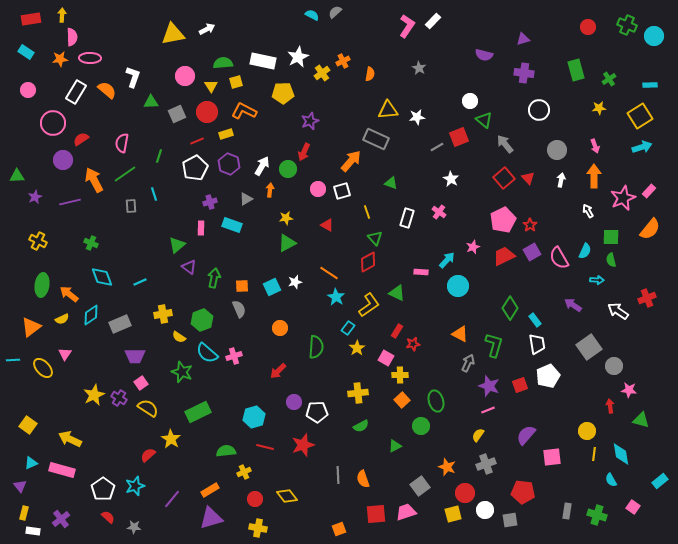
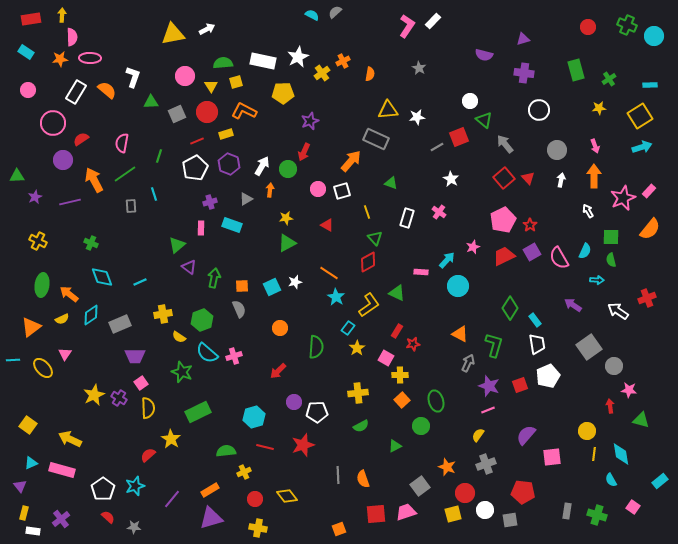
yellow semicircle at (148, 408): rotated 55 degrees clockwise
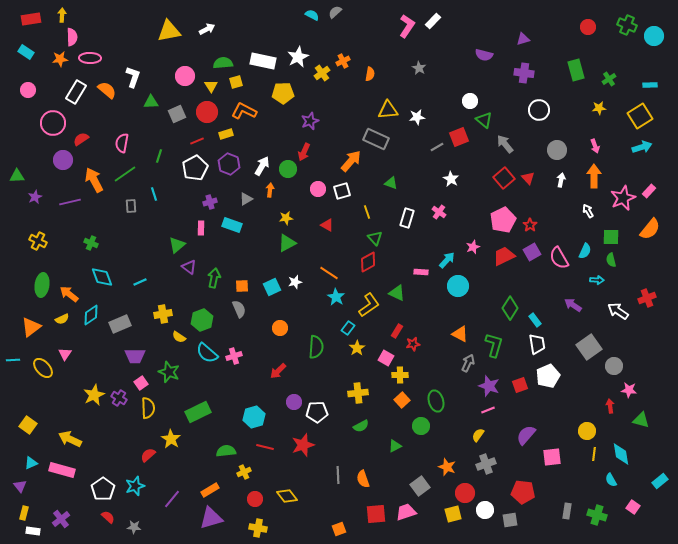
yellow triangle at (173, 34): moved 4 px left, 3 px up
green star at (182, 372): moved 13 px left
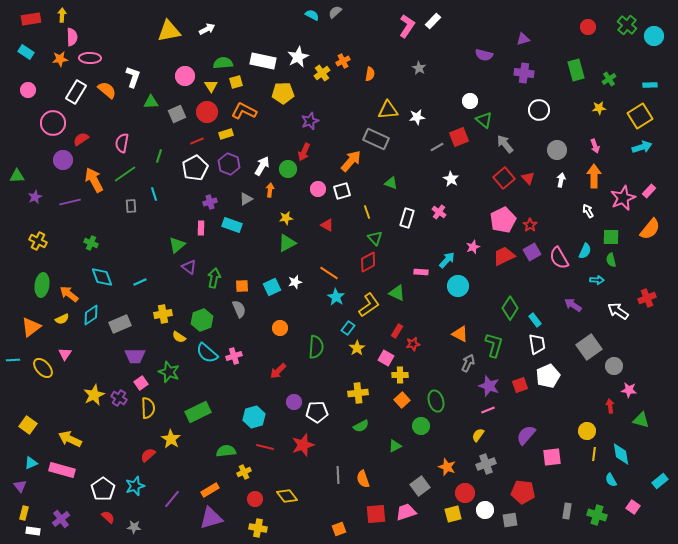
green cross at (627, 25): rotated 18 degrees clockwise
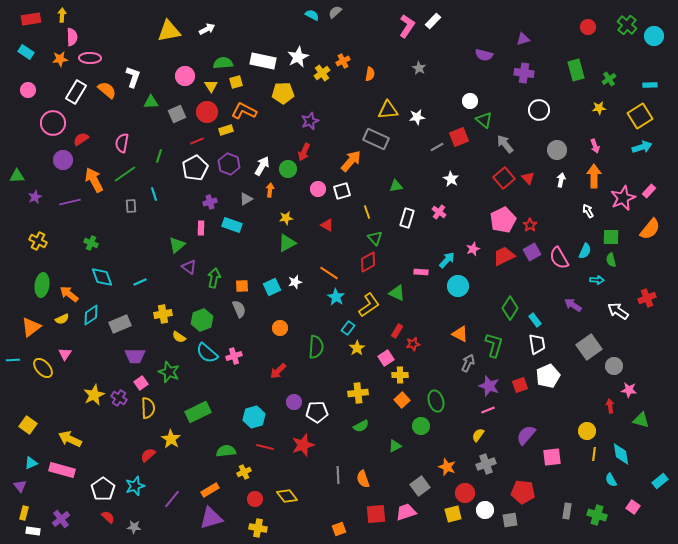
yellow rectangle at (226, 134): moved 4 px up
green triangle at (391, 183): moved 5 px right, 3 px down; rotated 32 degrees counterclockwise
pink star at (473, 247): moved 2 px down
pink square at (386, 358): rotated 28 degrees clockwise
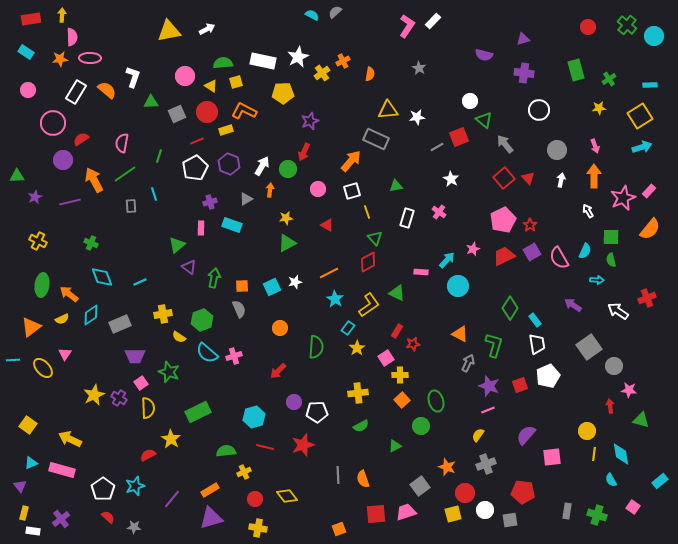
yellow triangle at (211, 86): rotated 24 degrees counterclockwise
white square at (342, 191): moved 10 px right
orange line at (329, 273): rotated 60 degrees counterclockwise
cyan star at (336, 297): moved 1 px left, 2 px down
red semicircle at (148, 455): rotated 14 degrees clockwise
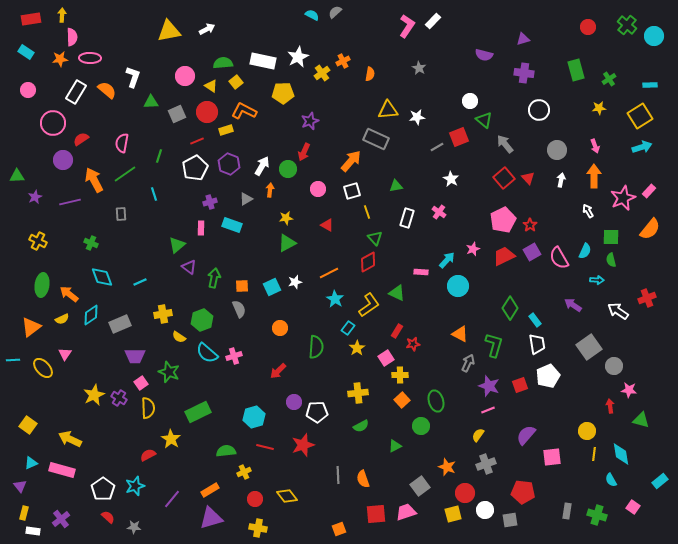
yellow square at (236, 82): rotated 24 degrees counterclockwise
gray rectangle at (131, 206): moved 10 px left, 8 px down
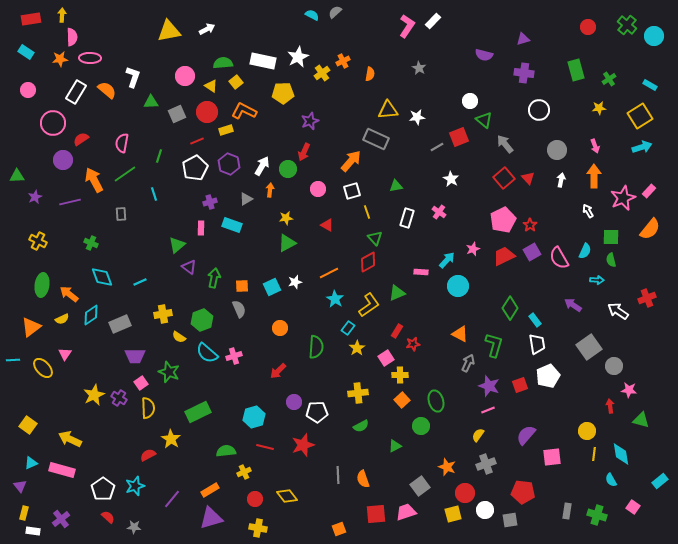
cyan rectangle at (650, 85): rotated 32 degrees clockwise
green triangle at (397, 293): rotated 48 degrees counterclockwise
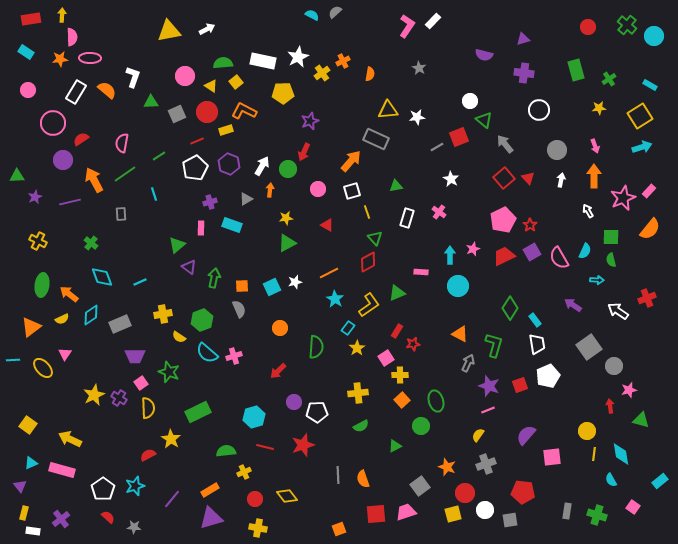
green line at (159, 156): rotated 40 degrees clockwise
green cross at (91, 243): rotated 16 degrees clockwise
cyan arrow at (447, 260): moved 3 px right, 5 px up; rotated 42 degrees counterclockwise
pink star at (629, 390): rotated 21 degrees counterclockwise
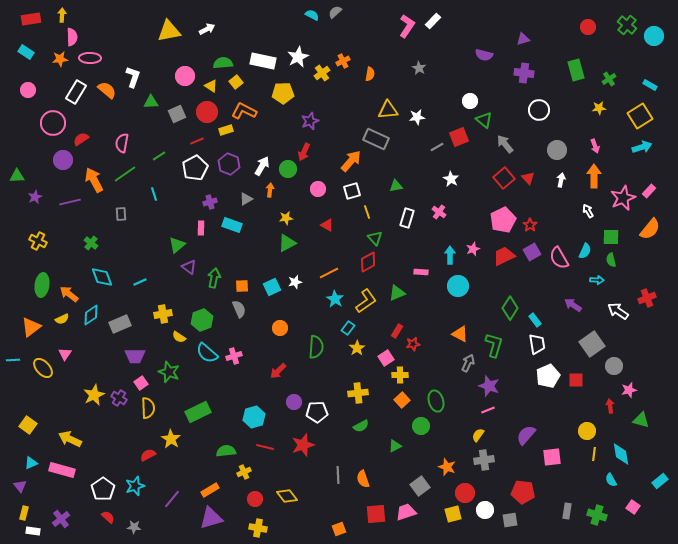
yellow L-shape at (369, 305): moved 3 px left, 4 px up
gray square at (589, 347): moved 3 px right, 3 px up
red square at (520, 385): moved 56 px right, 5 px up; rotated 21 degrees clockwise
gray cross at (486, 464): moved 2 px left, 4 px up; rotated 12 degrees clockwise
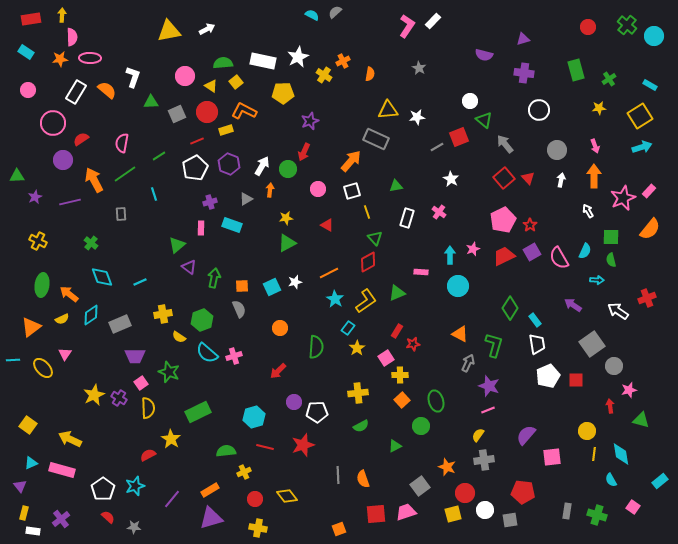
yellow cross at (322, 73): moved 2 px right, 2 px down; rotated 21 degrees counterclockwise
